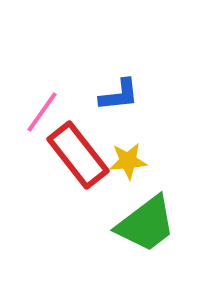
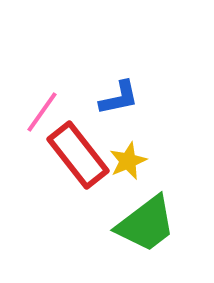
blue L-shape: moved 3 px down; rotated 6 degrees counterclockwise
yellow star: rotated 18 degrees counterclockwise
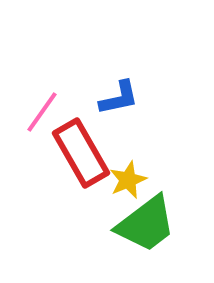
red rectangle: moved 3 px right, 2 px up; rotated 8 degrees clockwise
yellow star: moved 19 px down
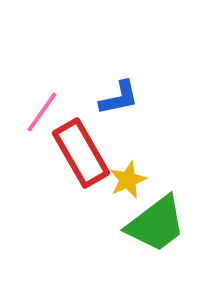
green trapezoid: moved 10 px right
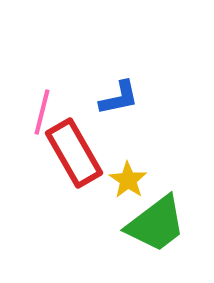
pink line: rotated 21 degrees counterclockwise
red rectangle: moved 7 px left
yellow star: rotated 15 degrees counterclockwise
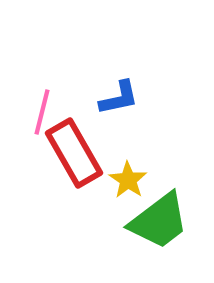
green trapezoid: moved 3 px right, 3 px up
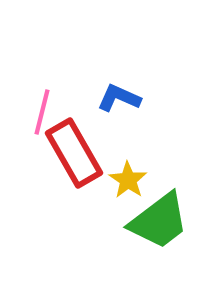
blue L-shape: rotated 144 degrees counterclockwise
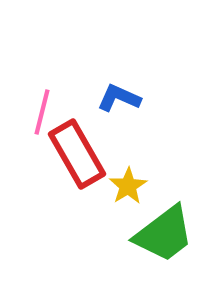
red rectangle: moved 3 px right, 1 px down
yellow star: moved 6 px down; rotated 6 degrees clockwise
green trapezoid: moved 5 px right, 13 px down
